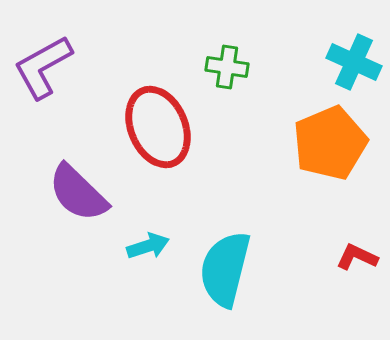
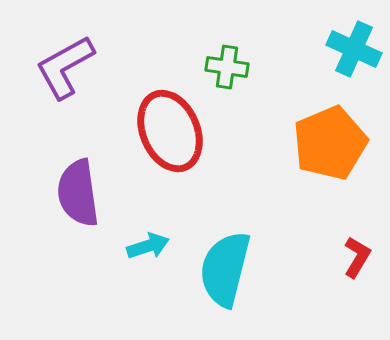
cyan cross: moved 13 px up
purple L-shape: moved 22 px right
red ellipse: moved 12 px right, 4 px down
purple semicircle: rotated 38 degrees clockwise
red L-shape: rotated 96 degrees clockwise
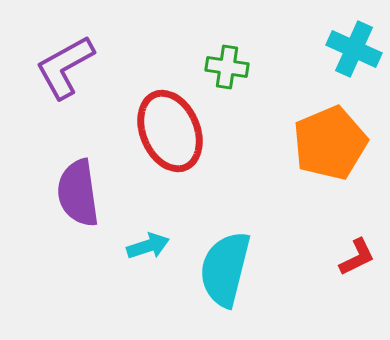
red L-shape: rotated 33 degrees clockwise
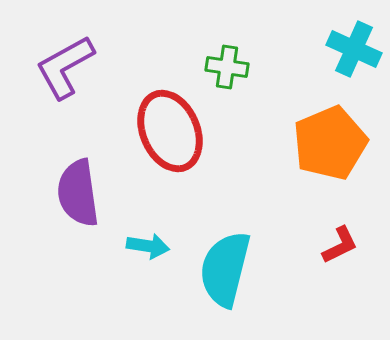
cyan arrow: rotated 27 degrees clockwise
red L-shape: moved 17 px left, 12 px up
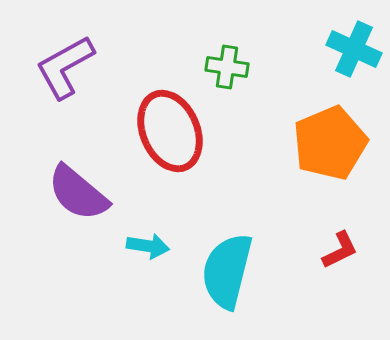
purple semicircle: rotated 42 degrees counterclockwise
red L-shape: moved 5 px down
cyan semicircle: moved 2 px right, 2 px down
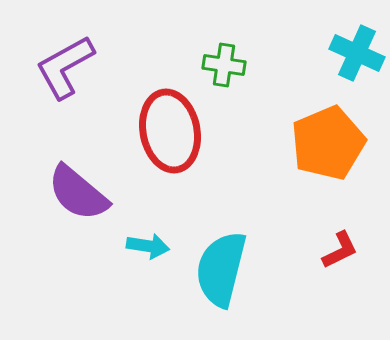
cyan cross: moved 3 px right, 4 px down
green cross: moved 3 px left, 2 px up
red ellipse: rotated 12 degrees clockwise
orange pentagon: moved 2 px left
cyan semicircle: moved 6 px left, 2 px up
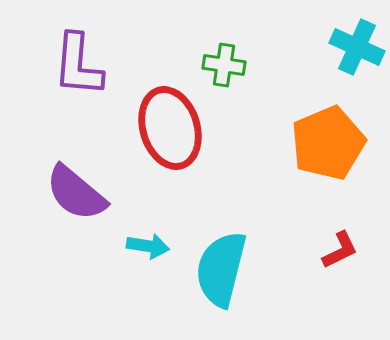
cyan cross: moved 6 px up
purple L-shape: moved 13 px right, 2 px up; rotated 56 degrees counterclockwise
red ellipse: moved 3 px up; rotated 6 degrees counterclockwise
purple semicircle: moved 2 px left
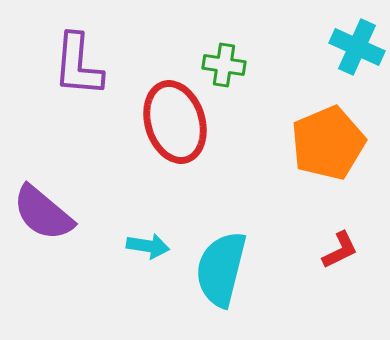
red ellipse: moved 5 px right, 6 px up
purple semicircle: moved 33 px left, 20 px down
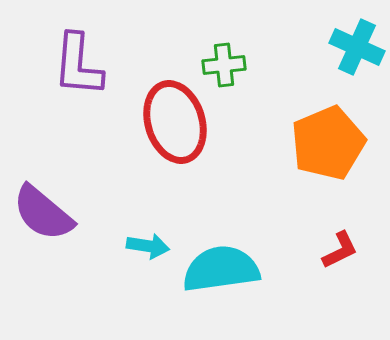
green cross: rotated 15 degrees counterclockwise
cyan semicircle: rotated 68 degrees clockwise
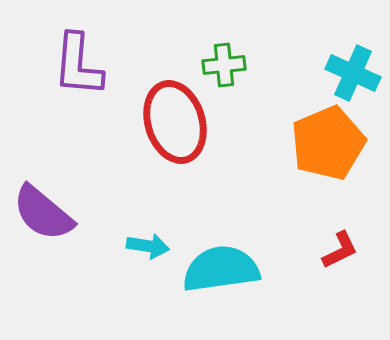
cyan cross: moved 4 px left, 26 px down
